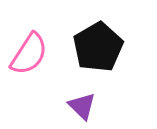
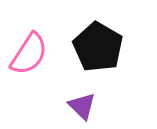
black pentagon: rotated 12 degrees counterclockwise
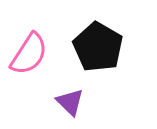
purple triangle: moved 12 px left, 4 px up
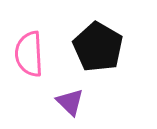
pink semicircle: rotated 144 degrees clockwise
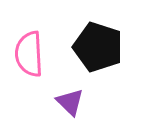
black pentagon: rotated 12 degrees counterclockwise
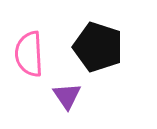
purple triangle: moved 3 px left, 6 px up; rotated 12 degrees clockwise
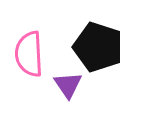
purple triangle: moved 1 px right, 11 px up
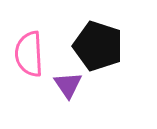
black pentagon: moved 1 px up
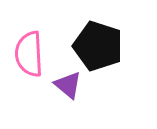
purple triangle: rotated 16 degrees counterclockwise
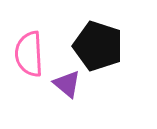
purple triangle: moved 1 px left, 1 px up
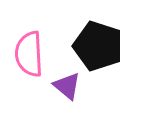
purple triangle: moved 2 px down
